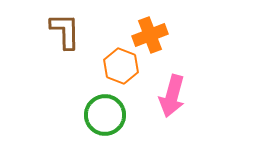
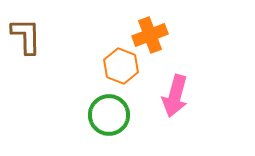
brown L-shape: moved 39 px left, 5 px down
pink arrow: moved 3 px right
green circle: moved 4 px right
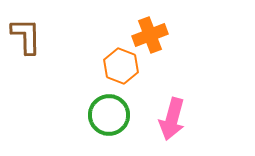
pink arrow: moved 3 px left, 23 px down
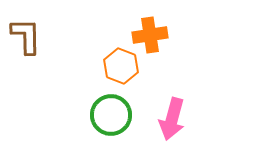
orange cross: rotated 12 degrees clockwise
green circle: moved 2 px right
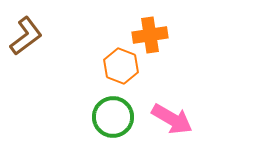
brown L-shape: rotated 54 degrees clockwise
green circle: moved 2 px right, 2 px down
pink arrow: rotated 75 degrees counterclockwise
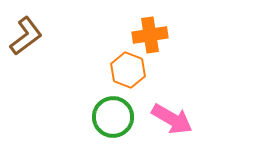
orange hexagon: moved 7 px right, 4 px down
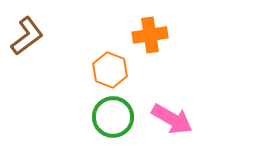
brown L-shape: moved 1 px right
orange hexagon: moved 18 px left
